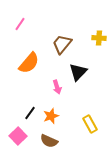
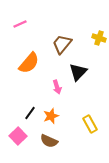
pink line: rotated 32 degrees clockwise
yellow cross: rotated 16 degrees clockwise
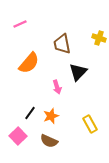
brown trapezoid: rotated 50 degrees counterclockwise
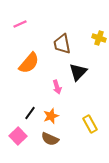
brown semicircle: moved 1 px right, 2 px up
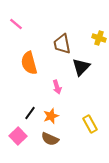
pink line: moved 4 px left; rotated 64 degrees clockwise
orange semicircle: rotated 125 degrees clockwise
black triangle: moved 3 px right, 5 px up
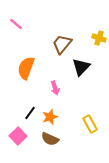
brown trapezoid: rotated 50 degrees clockwise
orange semicircle: moved 3 px left, 5 px down; rotated 35 degrees clockwise
pink arrow: moved 2 px left, 1 px down
orange star: moved 1 px left, 1 px down
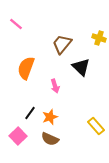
black triangle: rotated 30 degrees counterclockwise
pink arrow: moved 2 px up
yellow rectangle: moved 6 px right, 2 px down; rotated 12 degrees counterclockwise
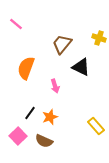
black triangle: rotated 18 degrees counterclockwise
brown semicircle: moved 6 px left, 2 px down
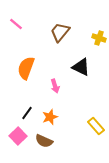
brown trapezoid: moved 2 px left, 12 px up
black line: moved 3 px left
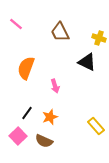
brown trapezoid: rotated 65 degrees counterclockwise
black triangle: moved 6 px right, 5 px up
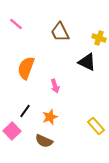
black line: moved 2 px left, 2 px up
pink square: moved 6 px left, 5 px up
